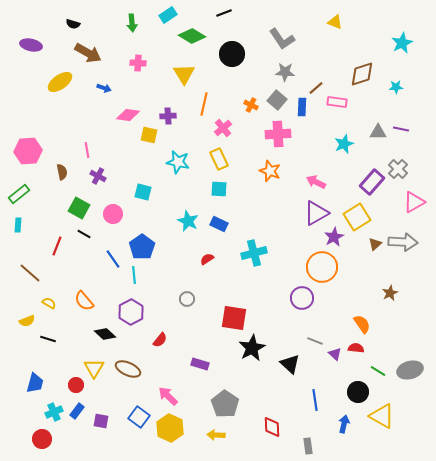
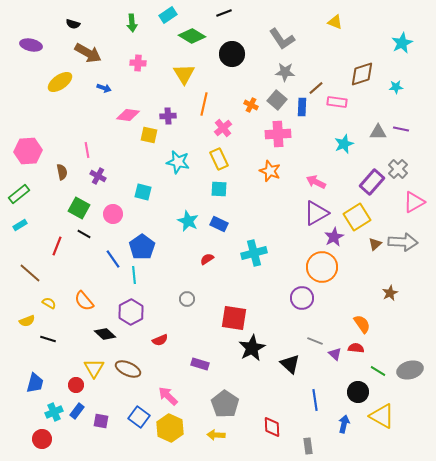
cyan rectangle at (18, 225): moved 2 px right; rotated 56 degrees clockwise
red semicircle at (160, 340): rotated 28 degrees clockwise
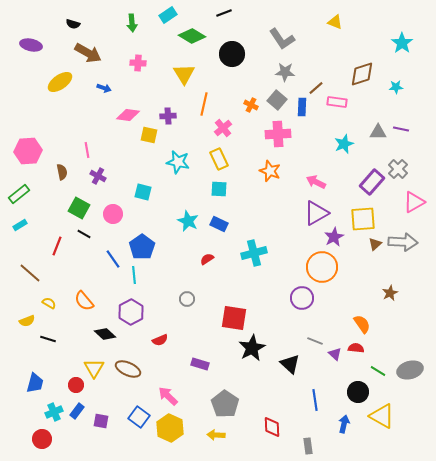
cyan star at (402, 43): rotated 10 degrees counterclockwise
yellow square at (357, 217): moved 6 px right, 2 px down; rotated 28 degrees clockwise
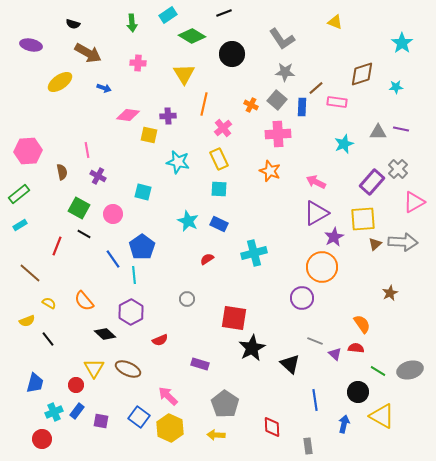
black line at (48, 339): rotated 35 degrees clockwise
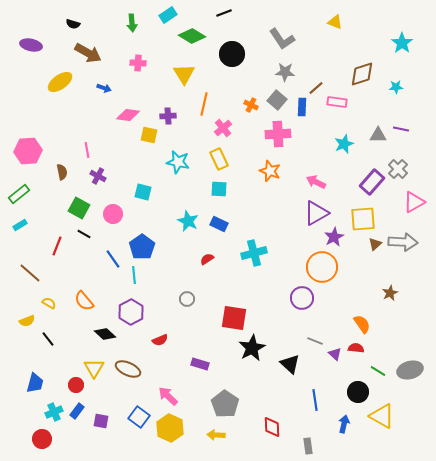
gray triangle at (378, 132): moved 3 px down
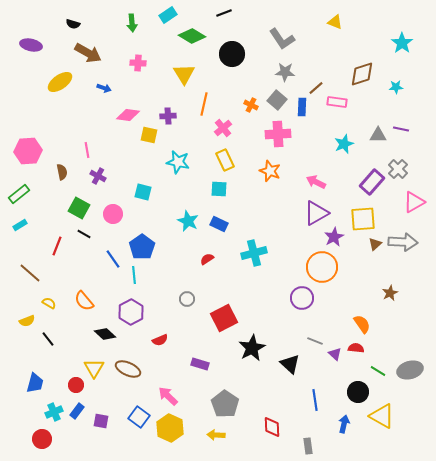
yellow rectangle at (219, 159): moved 6 px right, 1 px down
red square at (234, 318): moved 10 px left; rotated 36 degrees counterclockwise
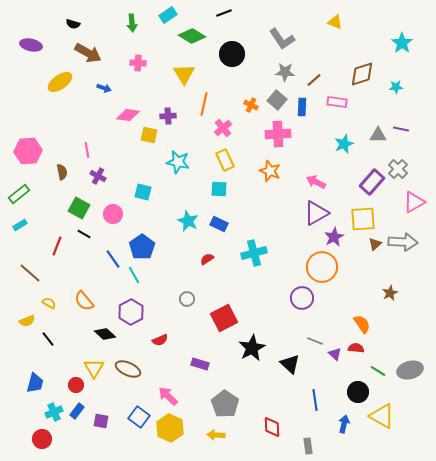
brown line at (316, 88): moved 2 px left, 8 px up
cyan line at (134, 275): rotated 24 degrees counterclockwise
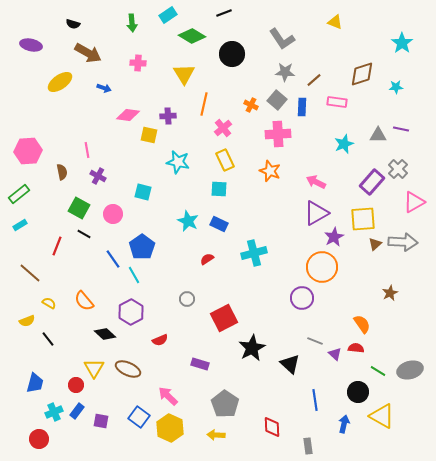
red circle at (42, 439): moved 3 px left
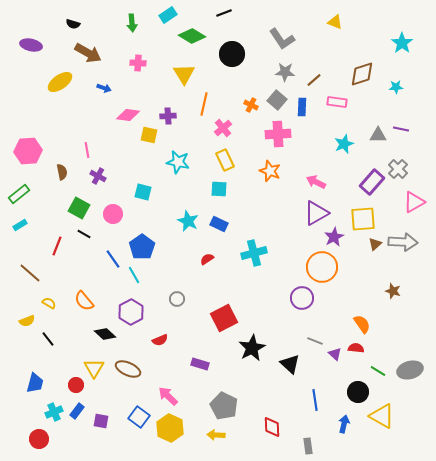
brown star at (390, 293): moved 3 px right, 2 px up; rotated 28 degrees counterclockwise
gray circle at (187, 299): moved 10 px left
gray pentagon at (225, 404): moved 1 px left, 2 px down; rotated 8 degrees counterclockwise
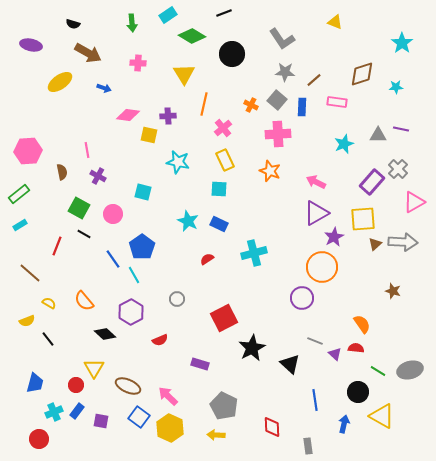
brown ellipse at (128, 369): moved 17 px down
